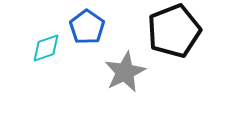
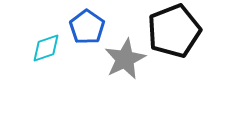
gray star: moved 13 px up
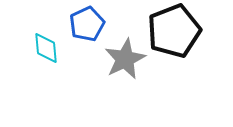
blue pentagon: moved 3 px up; rotated 12 degrees clockwise
cyan diamond: rotated 76 degrees counterclockwise
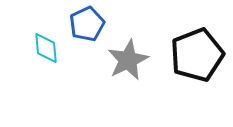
black pentagon: moved 23 px right, 24 px down
gray star: moved 3 px right, 1 px down
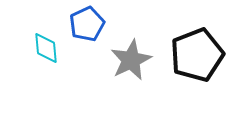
gray star: moved 3 px right
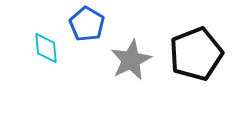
blue pentagon: rotated 16 degrees counterclockwise
black pentagon: moved 1 px left, 1 px up
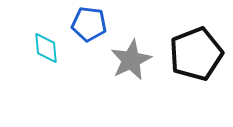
blue pentagon: moved 2 px right; rotated 24 degrees counterclockwise
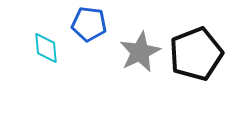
gray star: moved 9 px right, 8 px up
